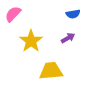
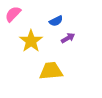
blue semicircle: moved 17 px left, 7 px down; rotated 16 degrees counterclockwise
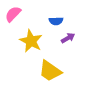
blue semicircle: rotated 24 degrees clockwise
yellow star: rotated 10 degrees counterclockwise
yellow trapezoid: moved 1 px left; rotated 140 degrees counterclockwise
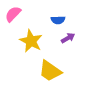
blue semicircle: moved 2 px right, 1 px up
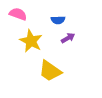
pink semicircle: moved 5 px right; rotated 66 degrees clockwise
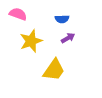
blue semicircle: moved 4 px right, 1 px up
yellow star: rotated 25 degrees clockwise
yellow trapezoid: moved 4 px right, 1 px up; rotated 90 degrees counterclockwise
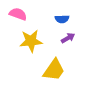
yellow star: rotated 15 degrees clockwise
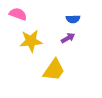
blue semicircle: moved 11 px right
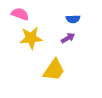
pink semicircle: moved 2 px right
yellow star: moved 3 px up
